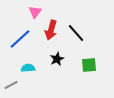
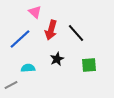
pink triangle: rotated 24 degrees counterclockwise
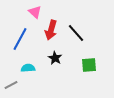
blue line: rotated 20 degrees counterclockwise
black star: moved 2 px left, 1 px up; rotated 16 degrees counterclockwise
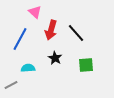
green square: moved 3 px left
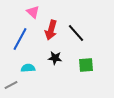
pink triangle: moved 2 px left
black star: rotated 24 degrees counterclockwise
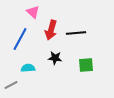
black line: rotated 54 degrees counterclockwise
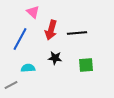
black line: moved 1 px right
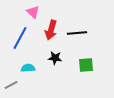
blue line: moved 1 px up
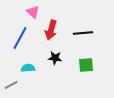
black line: moved 6 px right
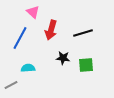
black line: rotated 12 degrees counterclockwise
black star: moved 8 px right
